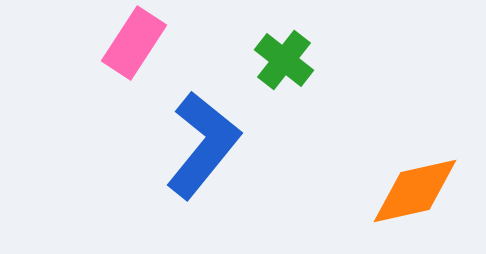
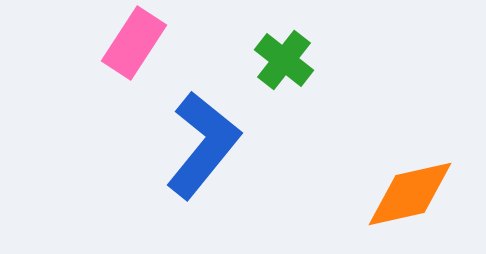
orange diamond: moved 5 px left, 3 px down
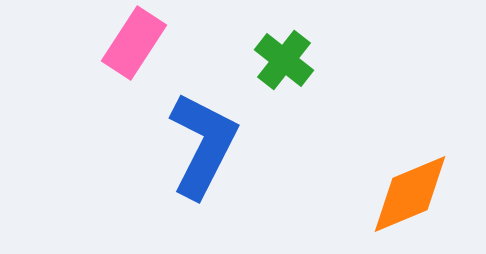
blue L-shape: rotated 12 degrees counterclockwise
orange diamond: rotated 10 degrees counterclockwise
